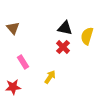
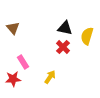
red star: moved 8 px up
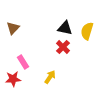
brown triangle: rotated 24 degrees clockwise
yellow semicircle: moved 5 px up
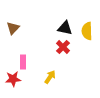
yellow semicircle: rotated 18 degrees counterclockwise
pink rectangle: rotated 32 degrees clockwise
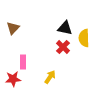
yellow semicircle: moved 3 px left, 7 px down
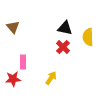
brown triangle: moved 1 px up; rotated 24 degrees counterclockwise
yellow semicircle: moved 4 px right, 1 px up
yellow arrow: moved 1 px right, 1 px down
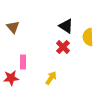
black triangle: moved 1 px right, 2 px up; rotated 21 degrees clockwise
red star: moved 2 px left, 1 px up
